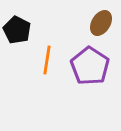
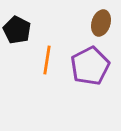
brown ellipse: rotated 15 degrees counterclockwise
purple pentagon: rotated 12 degrees clockwise
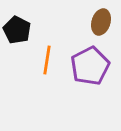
brown ellipse: moved 1 px up
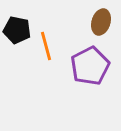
black pentagon: rotated 16 degrees counterclockwise
orange line: moved 1 px left, 14 px up; rotated 24 degrees counterclockwise
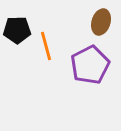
black pentagon: rotated 12 degrees counterclockwise
purple pentagon: moved 1 px up
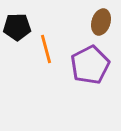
black pentagon: moved 3 px up
orange line: moved 3 px down
